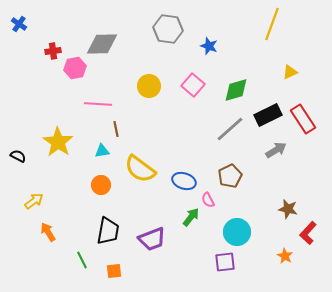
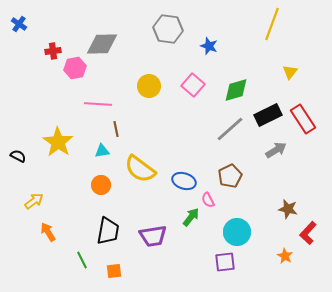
yellow triangle: rotated 28 degrees counterclockwise
purple trapezoid: moved 1 px right, 3 px up; rotated 12 degrees clockwise
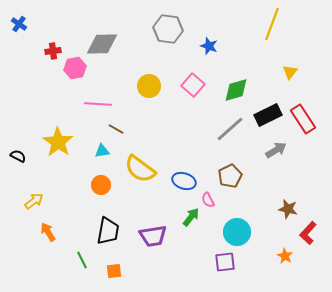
brown line: rotated 49 degrees counterclockwise
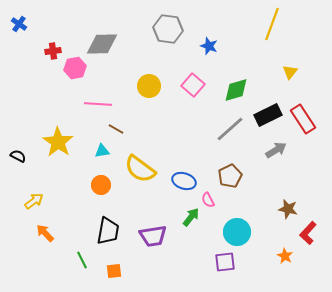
orange arrow: moved 3 px left, 1 px down; rotated 12 degrees counterclockwise
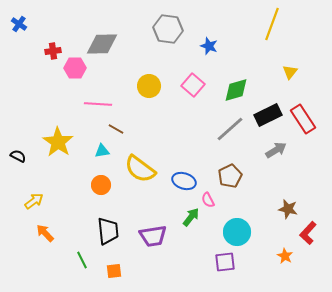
pink hexagon: rotated 10 degrees clockwise
black trapezoid: rotated 16 degrees counterclockwise
